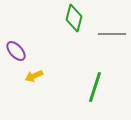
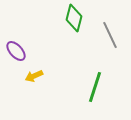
gray line: moved 2 px left, 1 px down; rotated 64 degrees clockwise
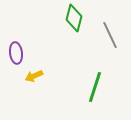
purple ellipse: moved 2 px down; rotated 35 degrees clockwise
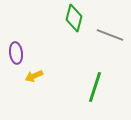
gray line: rotated 44 degrees counterclockwise
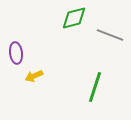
green diamond: rotated 60 degrees clockwise
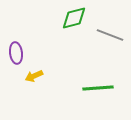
green line: moved 3 px right, 1 px down; rotated 68 degrees clockwise
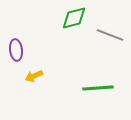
purple ellipse: moved 3 px up
